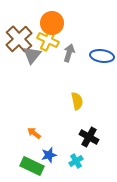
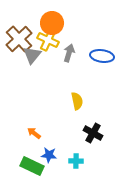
black cross: moved 4 px right, 4 px up
blue star: rotated 21 degrees clockwise
cyan cross: rotated 32 degrees clockwise
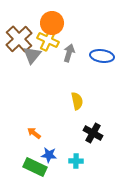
green rectangle: moved 3 px right, 1 px down
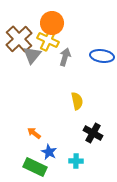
gray arrow: moved 4 px left, 4 px down
blue star: moved 3 px up; rotated 21 degrees clockwise
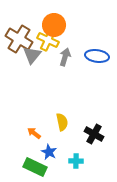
orange circle: moved 2 px right, 2 px down
brown cross: rotated 16 degrees counterclockwise
blue ellipse: moved 5 px left
yellow semicircle: moved 15 px left, 21 px down
black cross: moved 1 px right, 1 px down
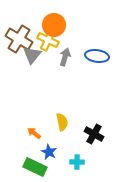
cyan cross: moved 1 px right, 1 px down
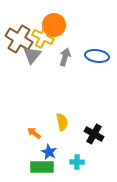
yellow cross: moved 5 px left, 3 px up
green rectangle: moved 7 px right; rotated 25 degrees counterclockwise
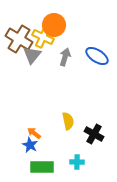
blue ellipse: rotated 25 degrees clockwise
yellow semicircle: moved 6 px right, 1 px up
blue star: moved 19 px left, 7 px up
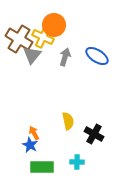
orange arrow: rotated 24 degrees clockwise
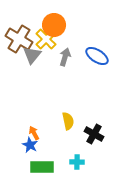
yellow cross: moved 3 px right, 2 px down; rotated 20 degrees clockwise
